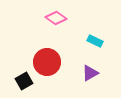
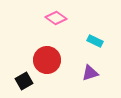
red circle: moved 2 px up
purple triangle: rotated 12 degrees clockwise
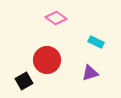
cyan rectangle: moved 1 px right, 1 px down
